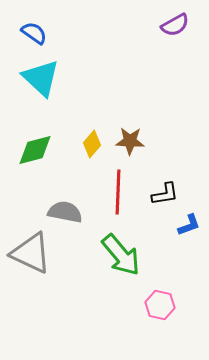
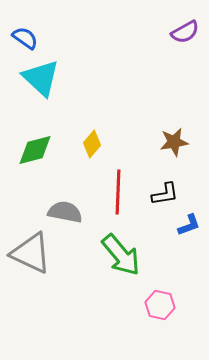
purple semicircle: moved 10 px right, 7 px down
blue semicircle: moved 9 px left, 5 px down
brown star: moved 44 px right, 1 px down; rotated 12 degrees counterclockwise
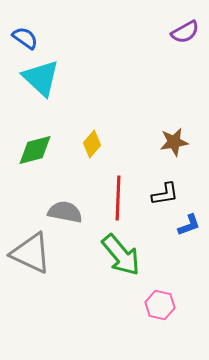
red line: moved 6 px down
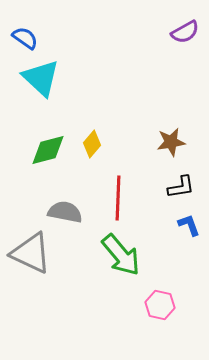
brown star: moved 3 px left
green diamond: moved 13 px right
black L-shape: moved 16 px right, 7 px up
blue L-shape: rotated 90 degrees counterclockwise
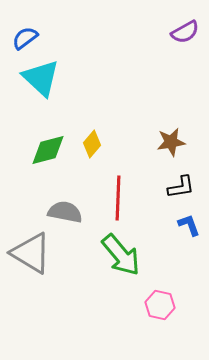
blue semicircle: rotated 72 degrees counterclockwise
gray triangle: rotated 6 degrees clockwise
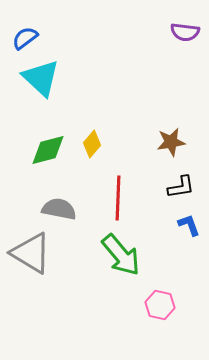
purple semicircle: rotated 36 degrees clockwise
gray semicircle: moved 6 px left, 3 px up
